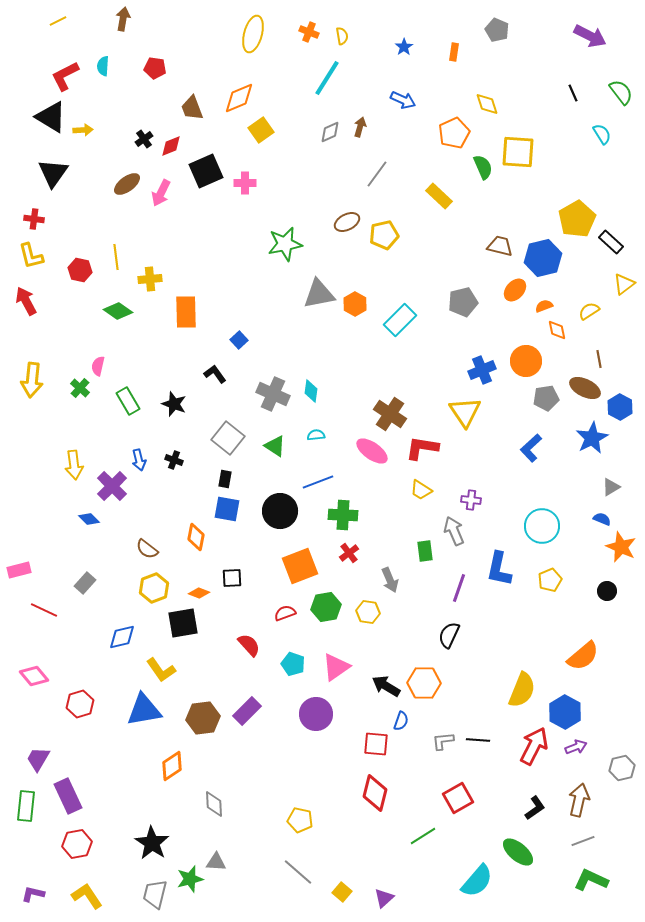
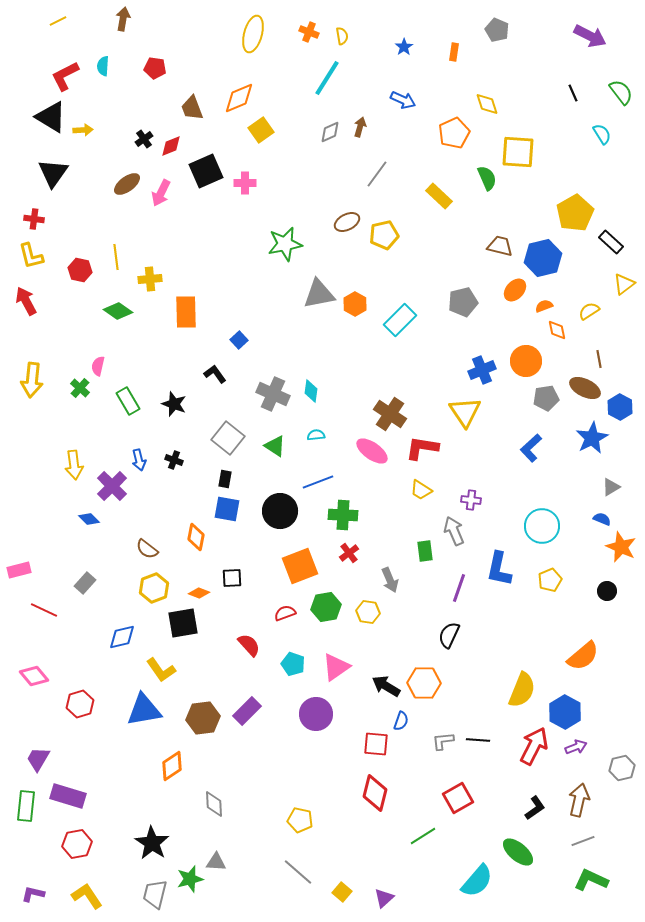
green semicircle at (483, 167): moved 4 px right, 11 px down
yellow pentagon at (577, 219): moved 2 px left, 6 px up
purple rectangle at (68, 796): rotated 48 degrees counterclockwise
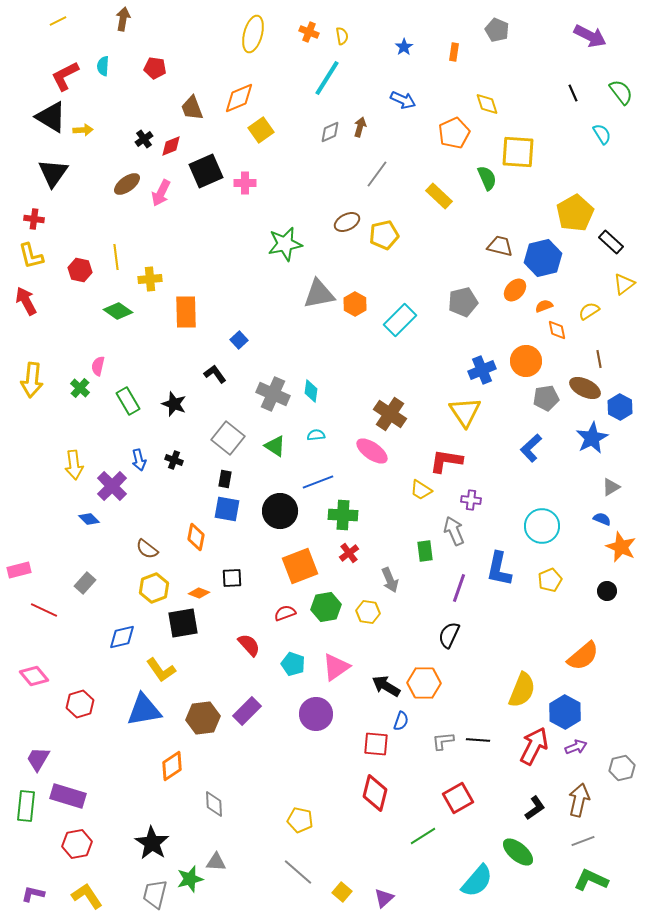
red L-shape at (422, 448): moved 24 px right, 13 px down
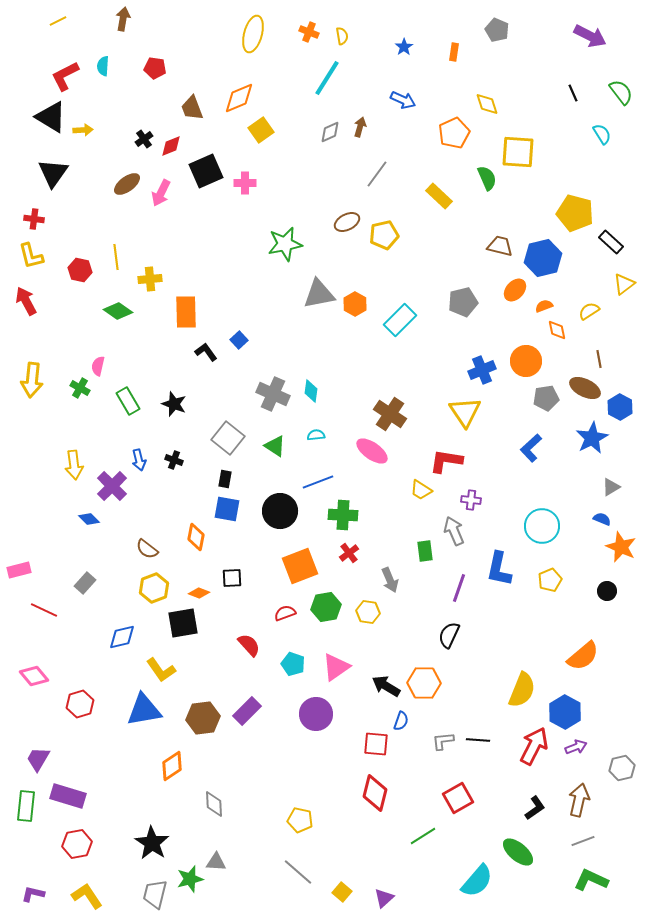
yellow pentagon at (575, 213): rotated 27 degrees counterclockwise
black L-shape at (215, 374): moved 9 px left, 22 px up
green cross at (80, 388): rotated 12 degrees counterclockwise
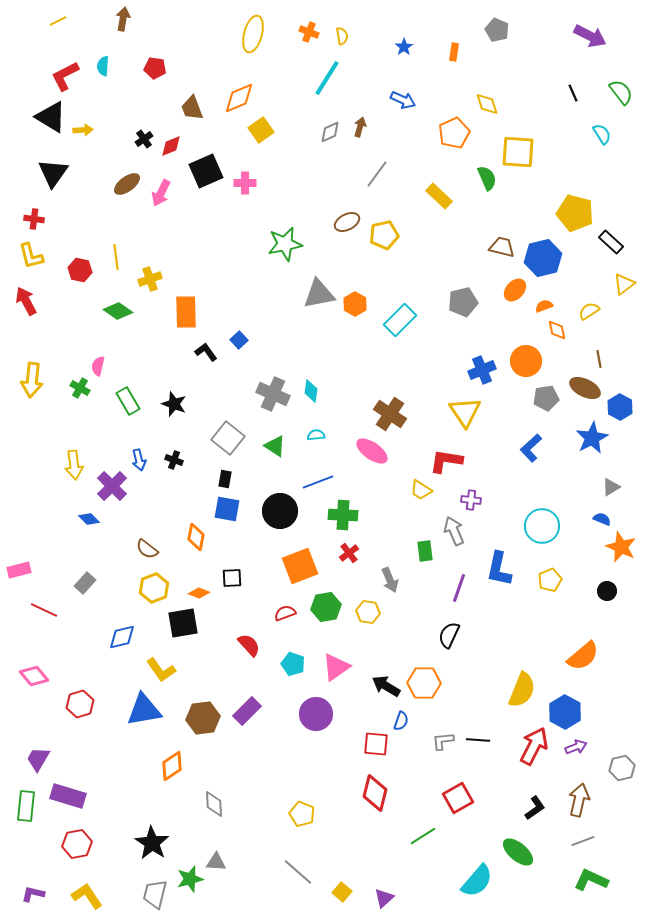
brown trapezoid at (500, 246): moved 2 px right, 1 px down
yellow cross at (150, 279): rotated 15 degrees counterclockwise
yellow pentagon at (300, 820): moved 2 px right, 6 px up; rotated 10 degrees clockwise
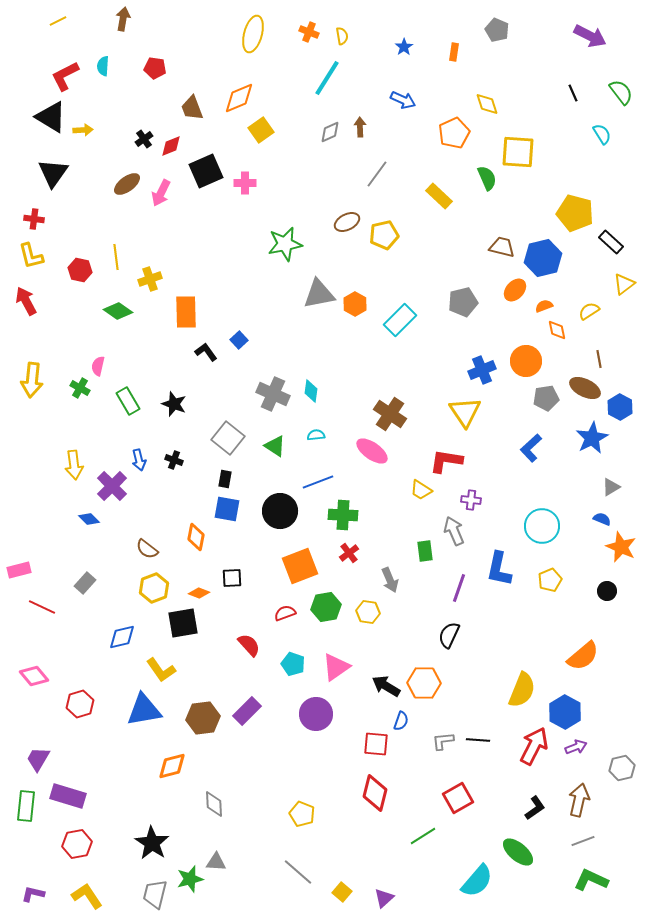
brown arrow at (360, 127): rotated 18 degrees counterclockwise
red line at (44, 610): moved 2 px left, 3 px up
orange diamond at (172, 766): rotated 20 degrees clockwise
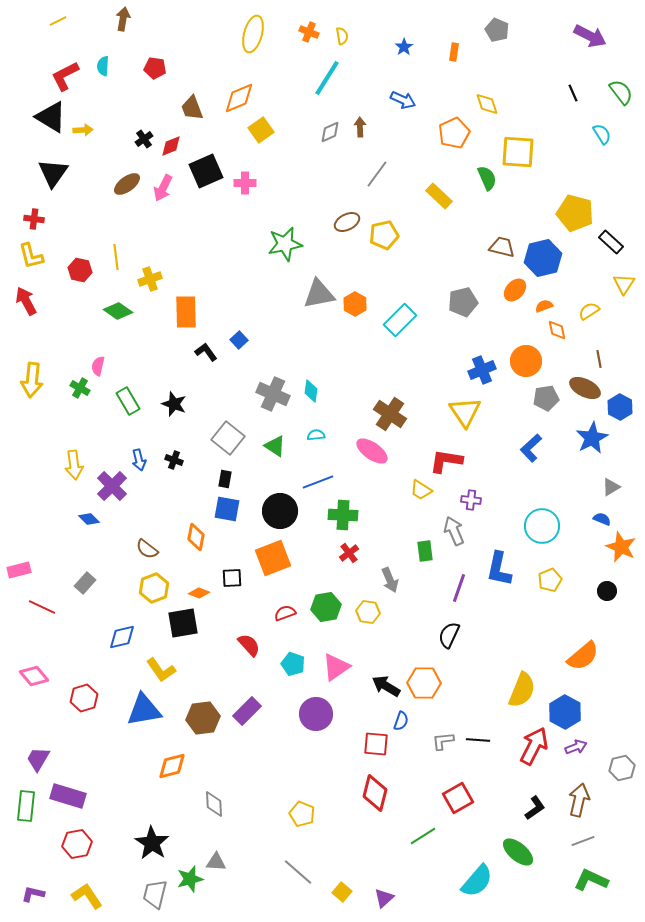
pink arrow at (161, 193): moved 2 px right, 5 px up
yellow triangle at (624, 284): rotated 20 degrees counterclockwise
orange square at (300, 566): moved 27 px left, 8 px up
red hexagon at (80, 704): moved 4 px right, 6 px up
